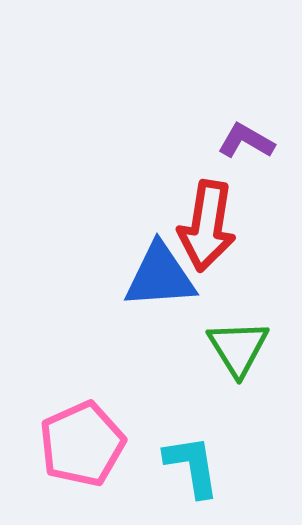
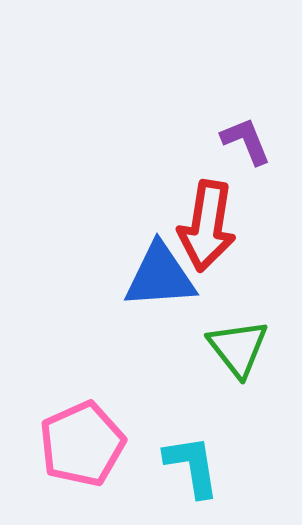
purple L-shape: rotated 38 degrees clockwise
green triangle: rotated 6 degrees counterclockwise
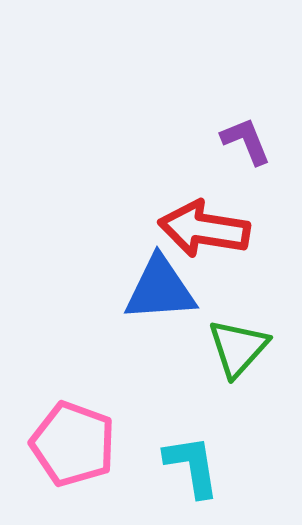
red arrow: moved 3 px left, 3 px down; rotated 90 degrees clockwise
blue triangle: moved 13 px down
green triangle: rotated 20 degrees clockwise
pink pentagon: moved 9 px left; rotated 28 degrees counterclockwise
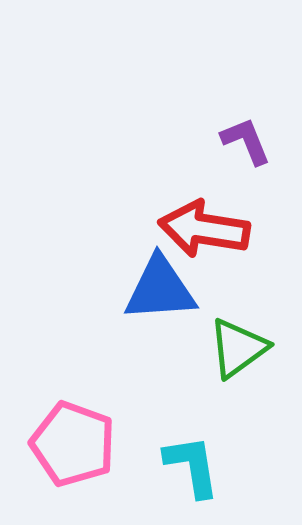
green triangle: rotated 12 degrees clockwise
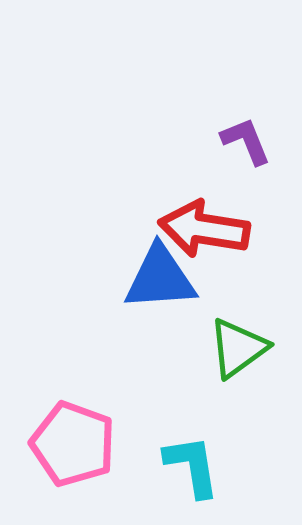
blue triangle: moved 11 px up
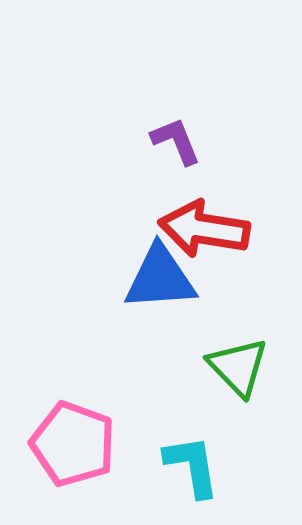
purple L-shape: moved 70 px left
green triangle: moved 19 px down; rotated 38 degrees counterclockwise
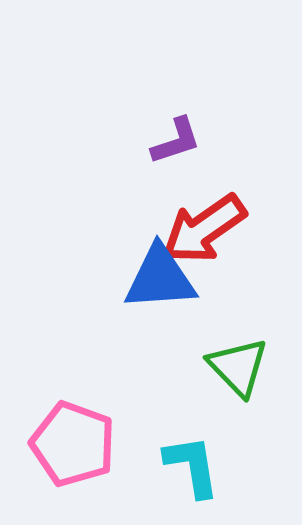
purple L-shape: rotated 94 degrees clockwise
red arrow: rotated 44 degrees counterclockwise
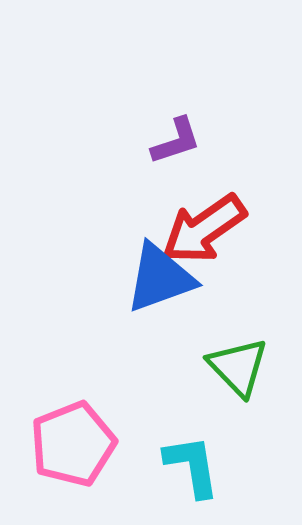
blue triangle: rotated 16 degrees counterclockwise
pink pentagon: rotated 30 degrees clockwise
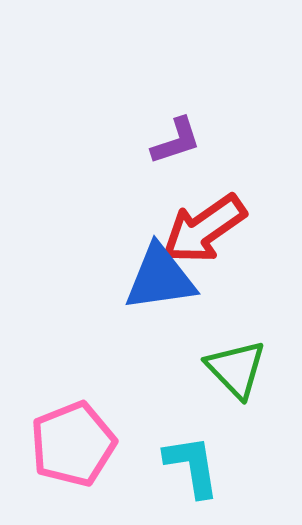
blue triangle: rotated 12 degrees clockwise
green triangle: moved 2 px left, 2 px down
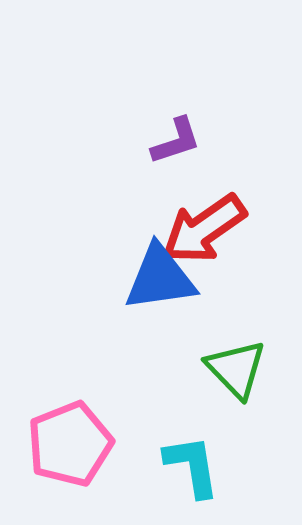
pink pentagon: moved 3 px left
